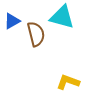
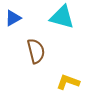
blue triangle: moved 1 px right, 3 px up
brown semicircle: moved 17 px down
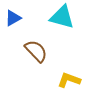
brown semicircle: rotated 30 degrees counterclockwise
yellow L-shape: moved 1 px right, 2 px up
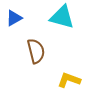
blue triangle: moved 1 px right
brown semicircle: rotated 30 degrees clockwise
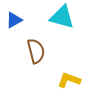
blue triangle: moved 2 px down
